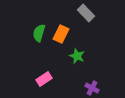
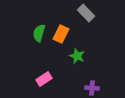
purple cross: rotated 24 degrees counterclockwise
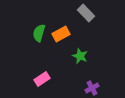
orange rectangle: rotated 36 degrees clockwise
green star: moved 3 px right
pink rectangle: moved 2 px left
purple cross: rotated 32 degrees counterclockwise
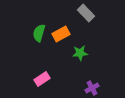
green star: moved 3 px up; rotated 28 degrees counterclockwise
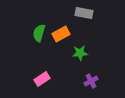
gray rectangle: moved 2 px left; rotated 36 degrees counterclockwise
purple cross: moved 1 px left, 7 px up
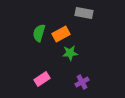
green star: moved 10 px left
purple cross: moved 9 px left, 1 px down
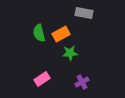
green semicircle: rotated 30 degrees counterclockwise
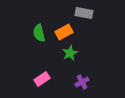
orange rectangle: moved 3 px right, 2 px up
green star: rotated 21 degrees counterclockwise
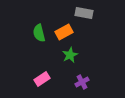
green star: moved 2 px down
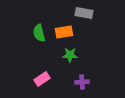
orange rectangle: rotated 18 degrees clockwise
green star: rotated 28 degrees clockwise
purple cross: rotated 24 degrees clockwise
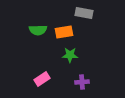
green semicircle: moved 1 px left, 3 px up; rotated 78 degrees counterclockwise
